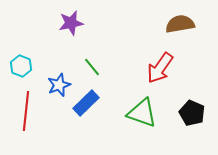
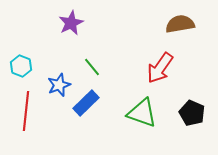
purple star: rotated 15 degrees counterclockwise
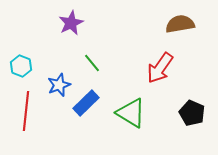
green line: moved 4 px up
green triangle: moved 11 px left; rotated 12 degrees clockwise
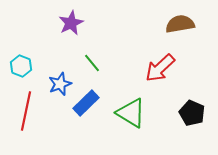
red arrow: rotated 12 degrees clockwise
blue star: moved 1 px right, 1 px up
red line: rotated 6 degrees clockwise
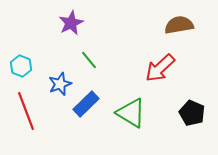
brown semicircle: moved 1 px left, 1 px down
green line: moved 3 px left, 3 px up
blue rectangle: moved 1 px down
red line: rotated 33 degrees counterclockwise
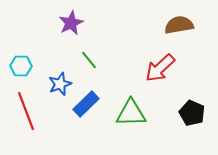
cyan hexagon: rotated 20 degrees counterclockwise
green triangle: rotated 32 degrees counterclockwise
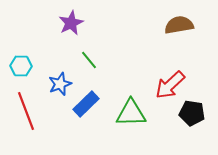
red arrow: moved 10 px right, 17 px down
black pentagon: rotated 15 degrees counterclockwise
